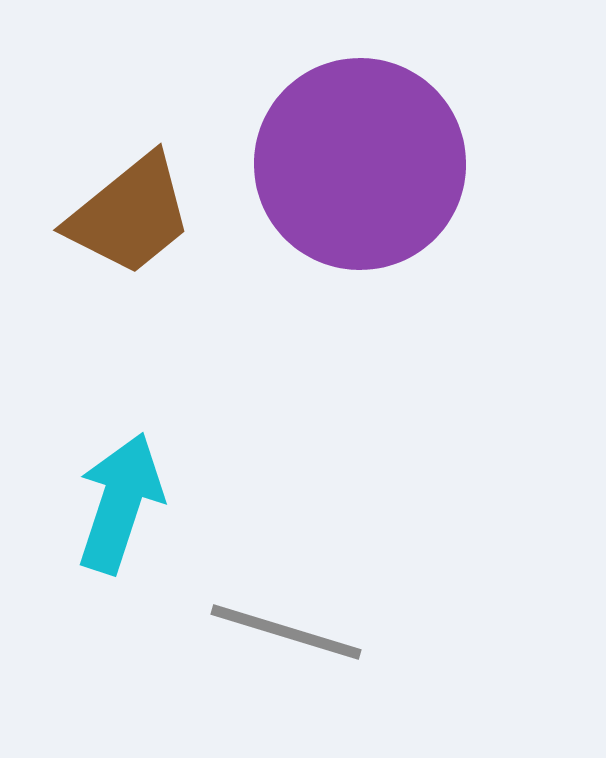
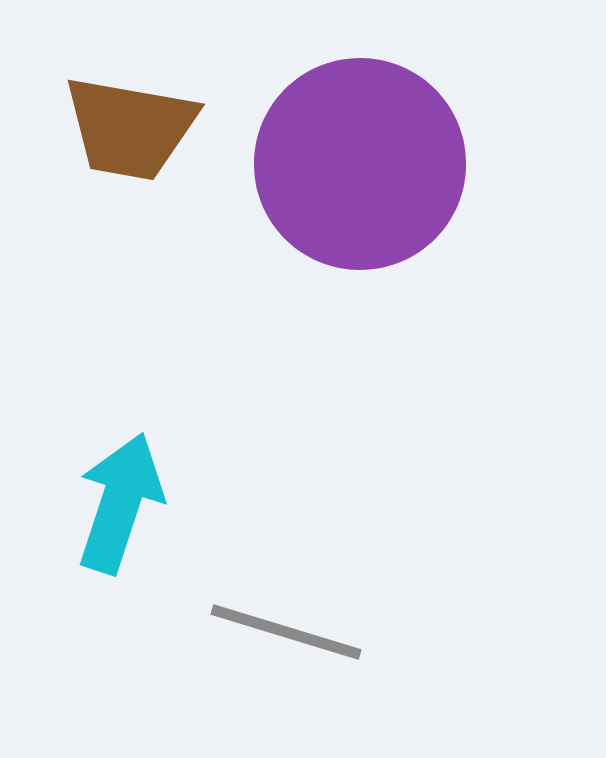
brown trapezoid: moved 87 px up; rotated 49 degrees clockwise
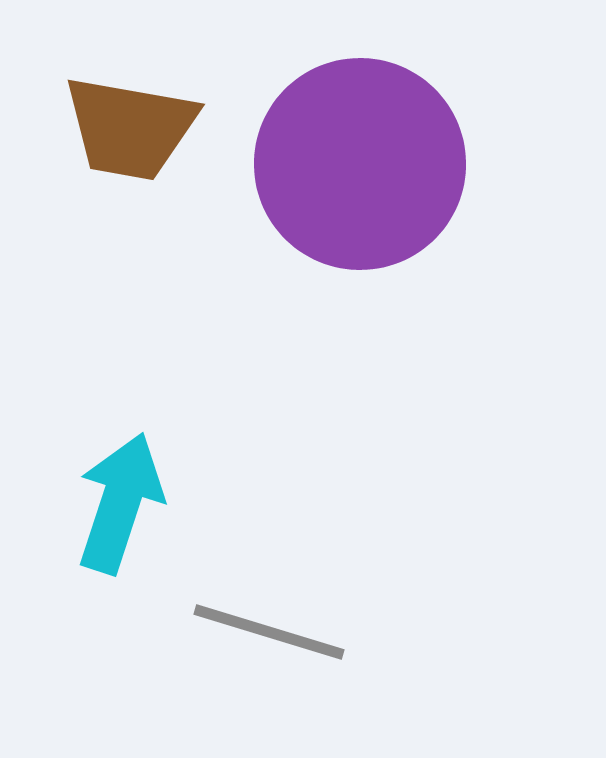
gray line: moved 17 px left
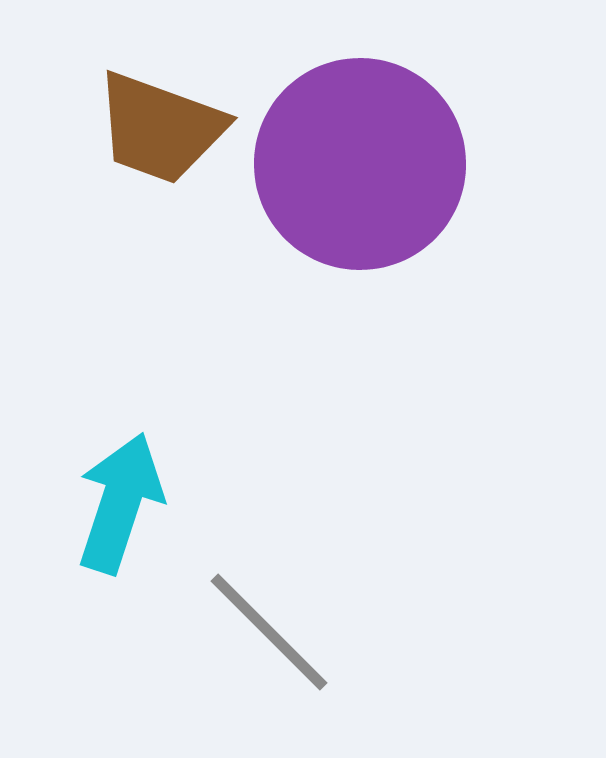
brown trapezoid: moved 30 px right; rotated 10 degrees clockwise
gray line: rotated 28 degrees clockwise
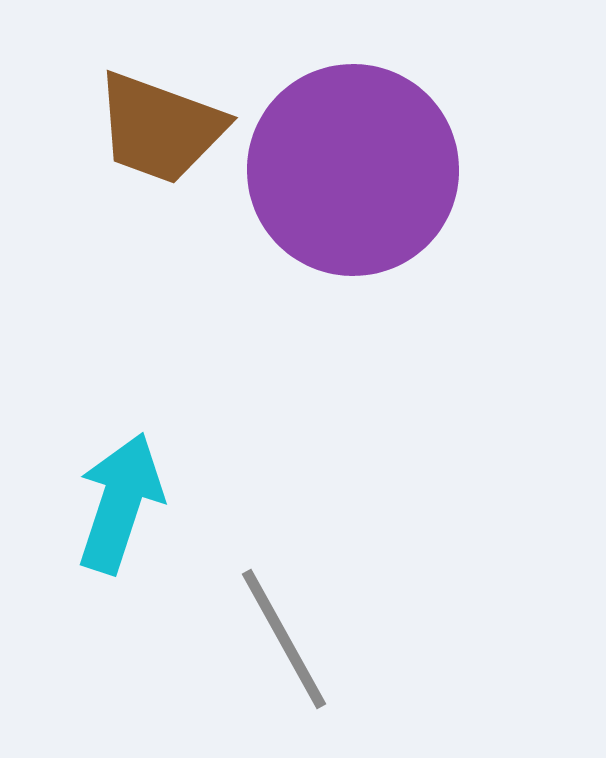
purple circle: moved 7 px left, 6 px down
gray line: moved 15 px right, 7 px down; rotated 16 degrees clockwise
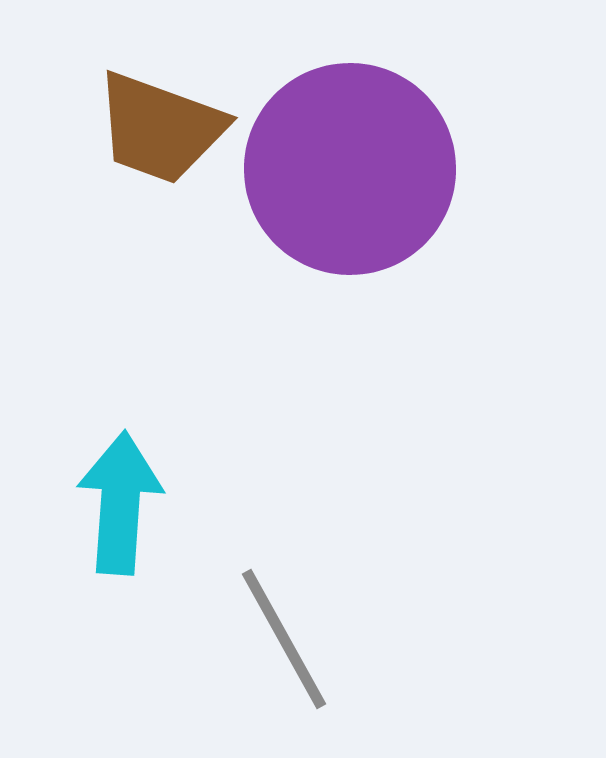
purple circle: moved 3 px left, 1 px up
cyan arrow: rotated 14 degrees counterclockwise
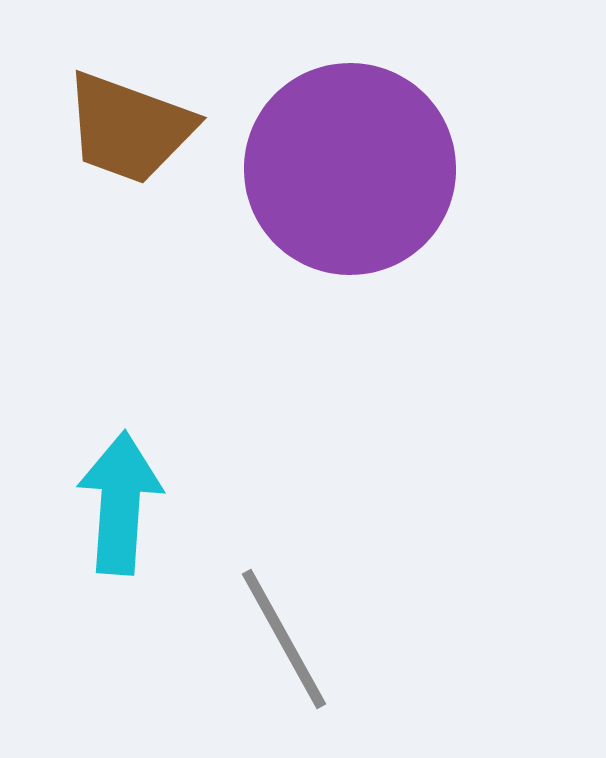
brown trapezoid: moved 31 px left
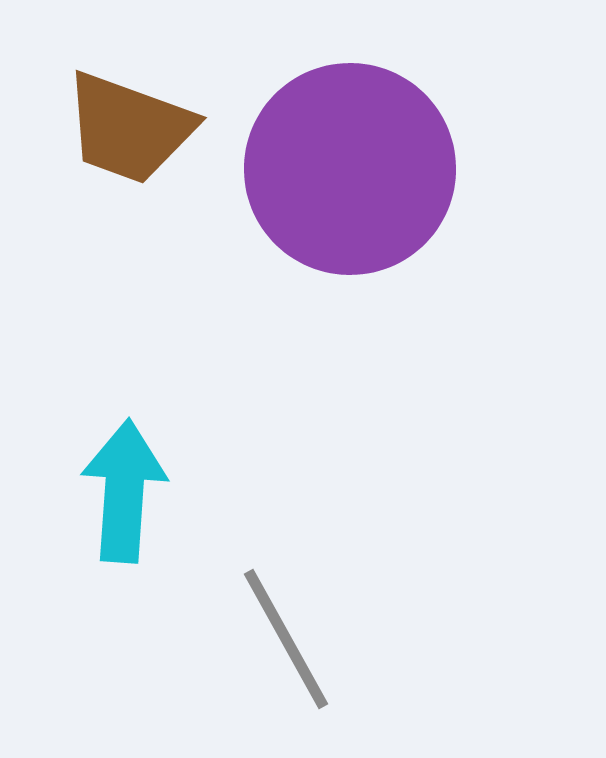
cyan arrow: moved 4 px right, 12 px up
gray line: moved 2 px right
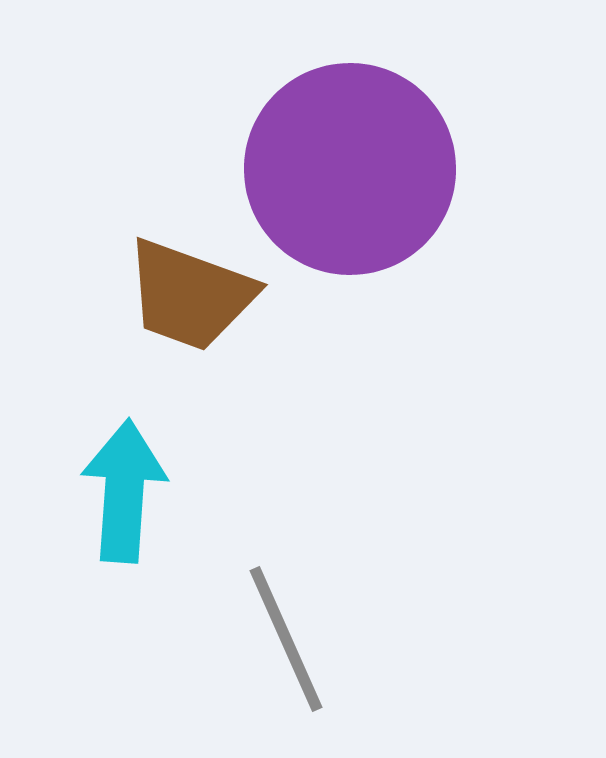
brown trapezoid: moved 61 px right, 167 px down
gray line: rotated 5 degrees clockwise
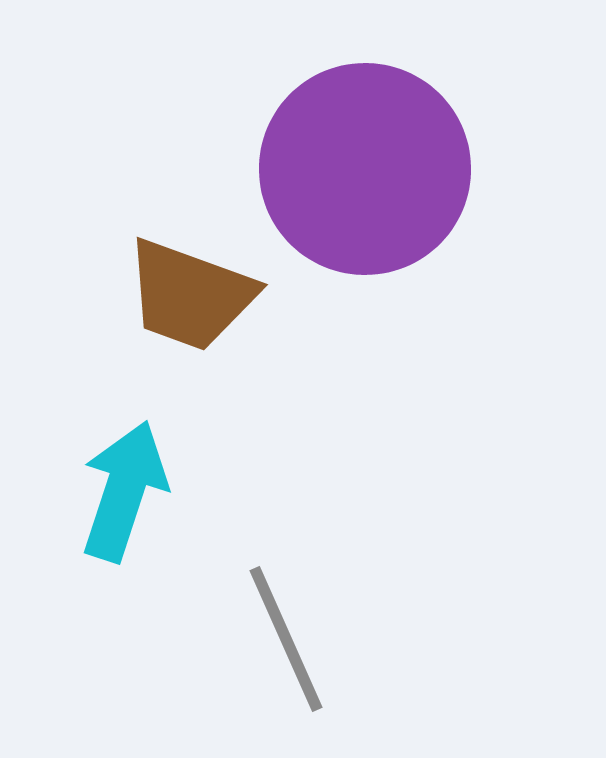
purple circle: moved 15 px right
cyan arrow: rotated 14 degrees clockwise
